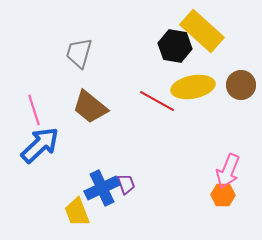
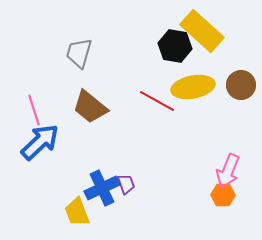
blue arrow: moved 3 px up
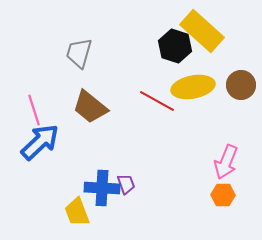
black hexagon: rotated 8 degrees clockwise
pink arrow: moved 2 px left, 9 px up
blue cross: rotated 28 degrees clockwise
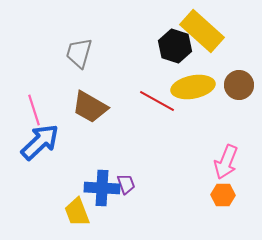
brown circle: moved 2 px left
brown trapezoid: rotated 9 degrees counterclockwise
